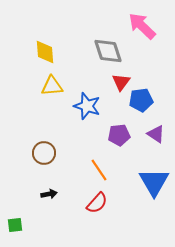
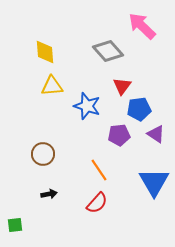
gray diamond: rotated 24 degrees counterclockwise
red triangle: moved 1 px right, 4 px down
blue pentagon: moved 2 px left, 9 px down
brown circle: moved 1 px left, 1 px down
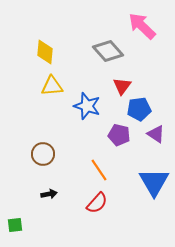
yellow diamond: rotated 10 degrees clockwise
purple pentagon: rotated 20 degrees clockwise
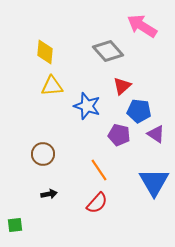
pink arrow: rotated 12 degrees counterclockwise
red triangle: rotated 12 degrees clockwise
blue pentagon: moved 2 px down; rotated 15 degrees clockwise
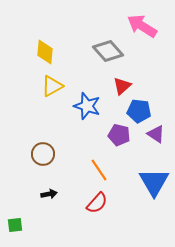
yellow triangle: rotated 25 degrees counterclockwise
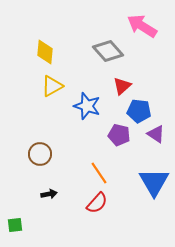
brown circle: moved 3 px left
orange line: moved 3 px down
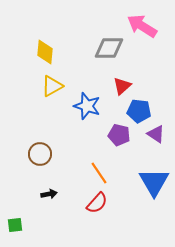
gray diamond: moved 1 px right, 3 px up; rotated 48 degrees counterclockwise
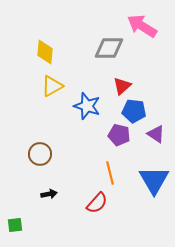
blue pentagon: moved 5 px left
orange line: moved 11 px right; rotated 20 degrees clockwise
blue triangle: moved 2 px up
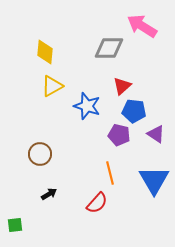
black arrow: rotated 21 degrees counterclockwise
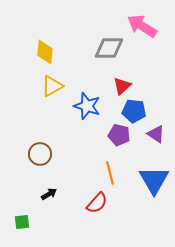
green square: moved 7 px right, 3 px up
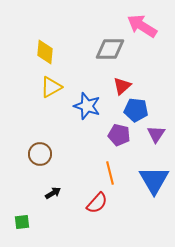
gray diamond: moved 1 px right, 1 px down
yellow triangle: moved 1 px left, 1 px down
blue pentagon: moved 2 px right, 1 px up
purple triangle: rotated 30 degrees clockwise
black arrow: moved 4 px right, 1 px up
